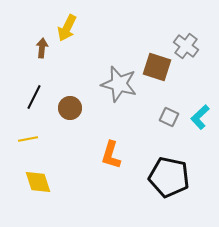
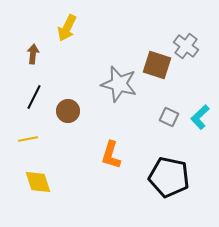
brown arrow: moved 9 px left, 6 px down
brown square: moved 2 px up
brown circle: moved 2 px left, 3 px down
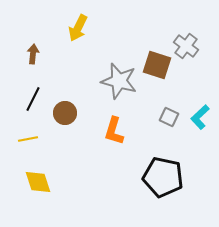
yellow arrow: moved 11 px right
gray star: moved 3 px up
black line: moved 1 px left, 2 px down
brown circle: moved 3 px left, 2 px down
orange L-shape: moved 3 px right, 24 px up
black pentagon: moved 6 px left
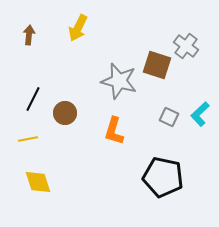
brown arrow: moved 4 px left, 19 px up
cyan L-shape: moved 3 px up
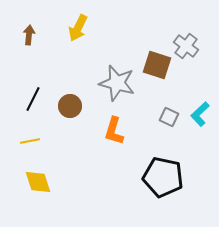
gray star: moved 2 px left, 2 px down
brown circle: moved 5 px right, 7 px up
yellow line: moved 2 px right, 2 px down
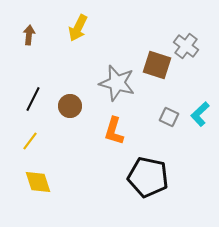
yellow line: rotated 42 degrees counterclockwise
black pentagon: moved 15 px left
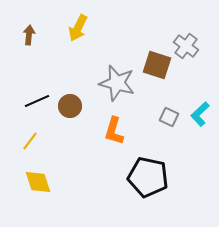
black line: moved 4 px right, 2 px down; rotated 40 degrees clockwise
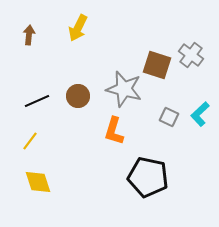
gray cross: moved 5 px right, 9 px down
gray star: moved 7 px right, 6 px down
brown circle: moved 8 px right, 10 px up
